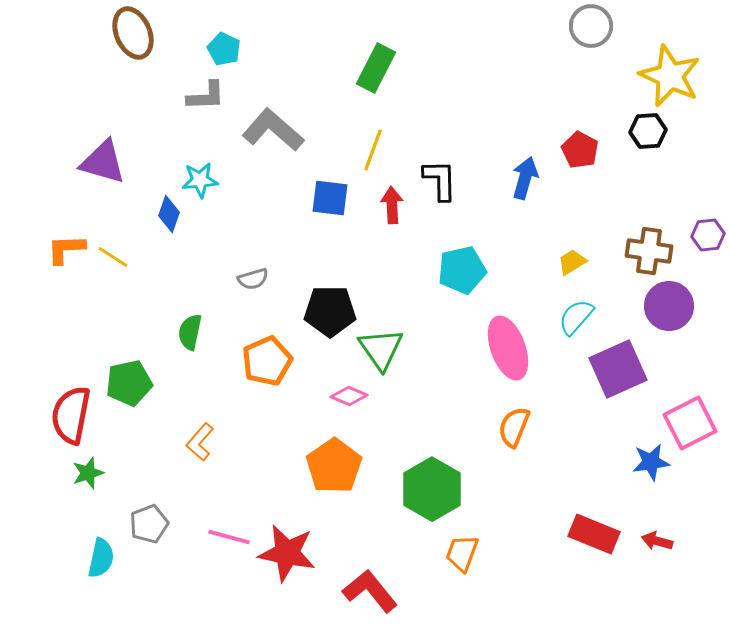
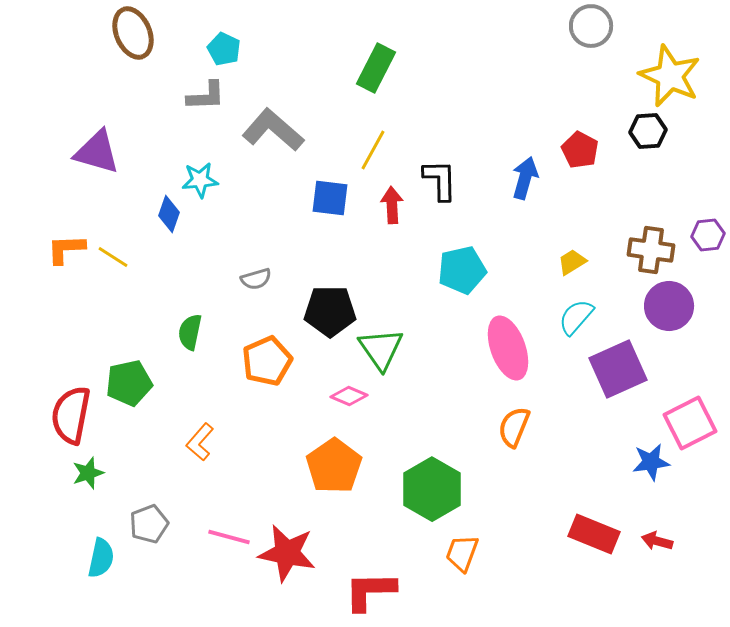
yellow line at (373, 150): rotated 9 degrees clockwise
purple triangle at (103, 162): moved 6 px left, 10 px up
brown cross at (649, 251): moved 2 px right, 1 px up
gray semicircle at (253, 279): moved 3 px right
red L-shape at (370, 591): rotated 52 degrees counterclockwise
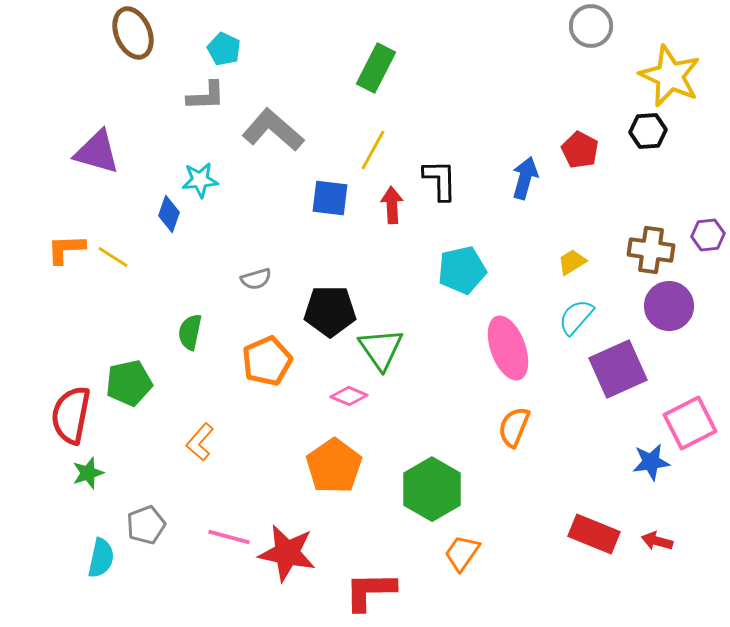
gray pentagon at (149, 524): moved 3 px left, 1 px down
orange trapezoid at (462, 553): rotated 15 degrees clockwise
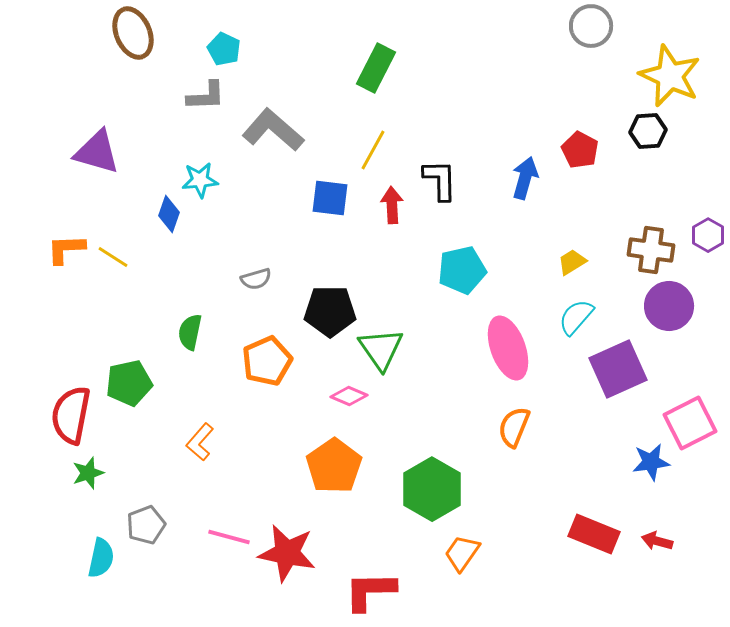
purple hexagon at (708, 235): rotated 24 degrees counterclockwise
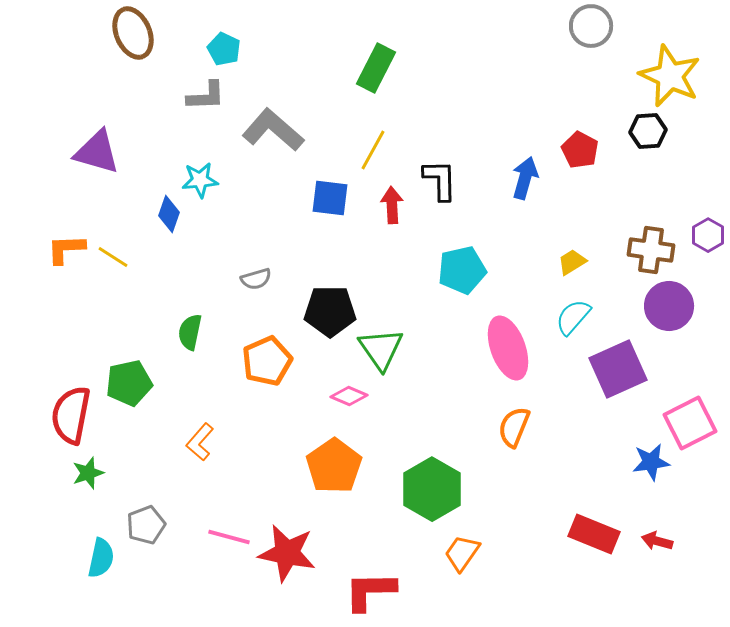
cyan semicircle at (576, 317): moved 3 px left
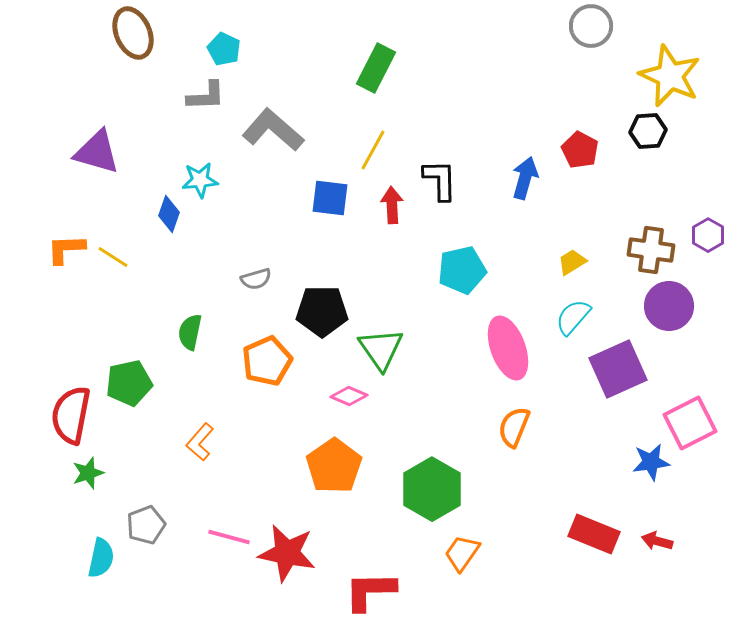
black pentagon at (330, 311): moved 8 px left
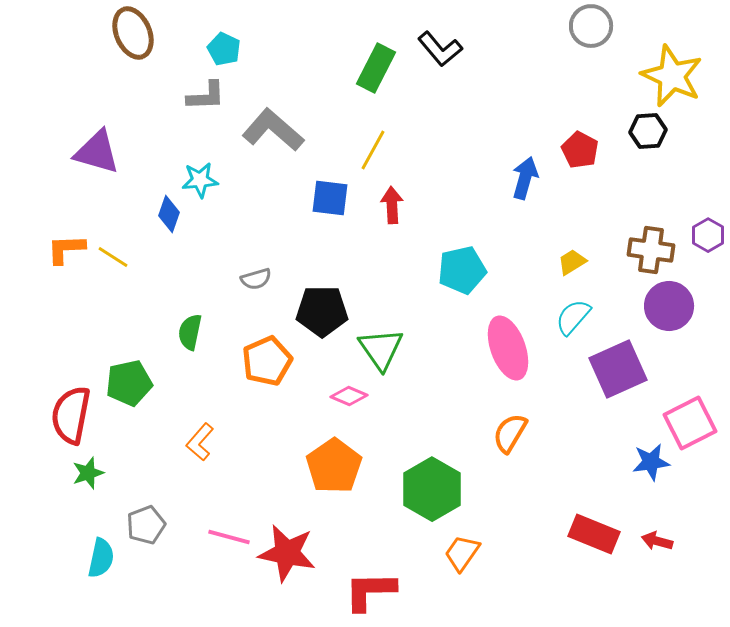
yellow star at (670, 76): moved 2 px right
black L-shape at (440, 180): moved 131 px up; rotated 141 degrees clockwise
orange semicircle at (514, 427): moved 4 px left, 6 px down; rotated 9 degrees clockwise
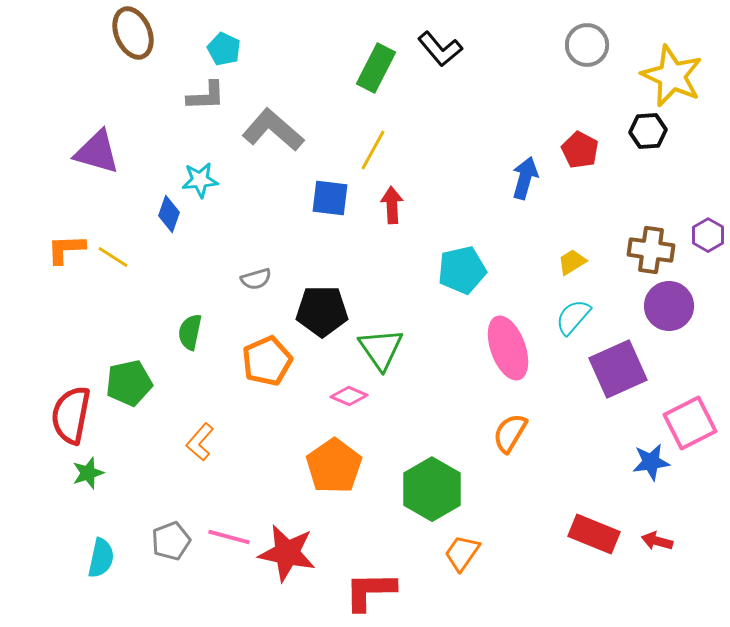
gray circle at (591, 26): moved 4 px left, 19 px down
gray pentagon at (146, 525): moved 25 px right, 16 px down
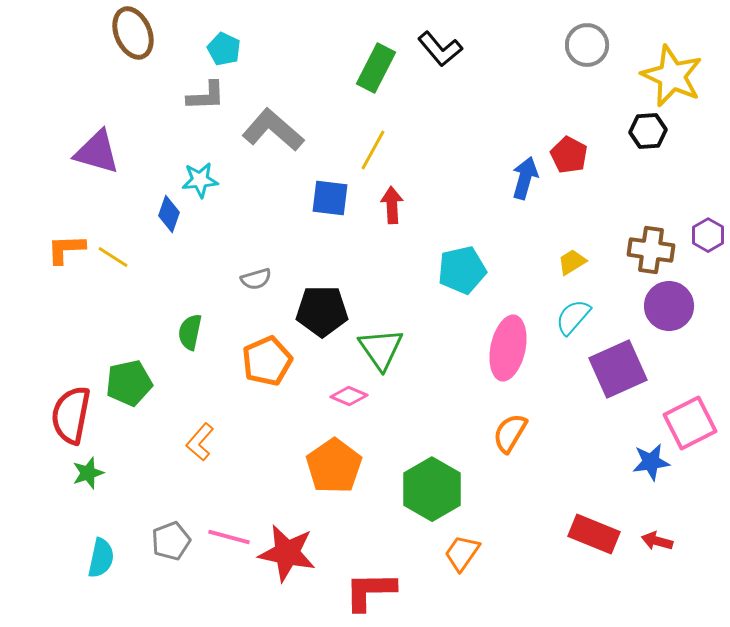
red pentagon at (580, 150): moved 11 px left, 5 px down
pink ellipse at (508, 348): rotated 32 degrees clockwise
